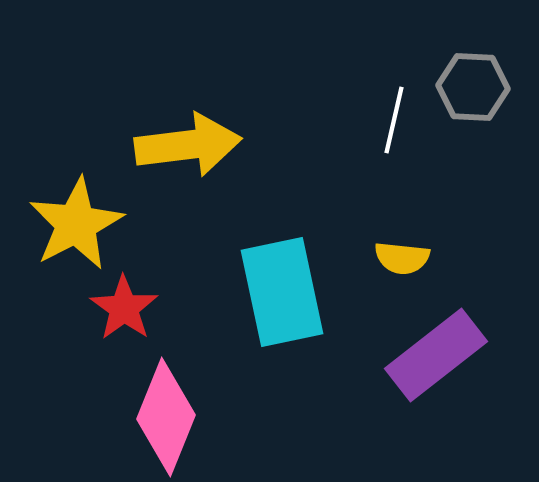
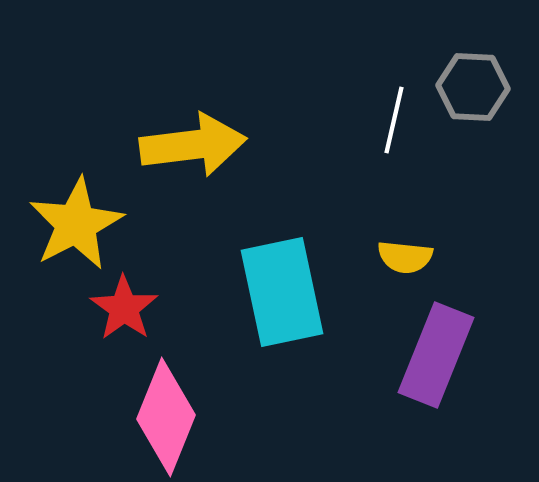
yellow arrow: moved 5 px right
yellow semicircle: moved 3 px right, 1 px up
purple rectangle: rotated 30 degrees counterclockwise
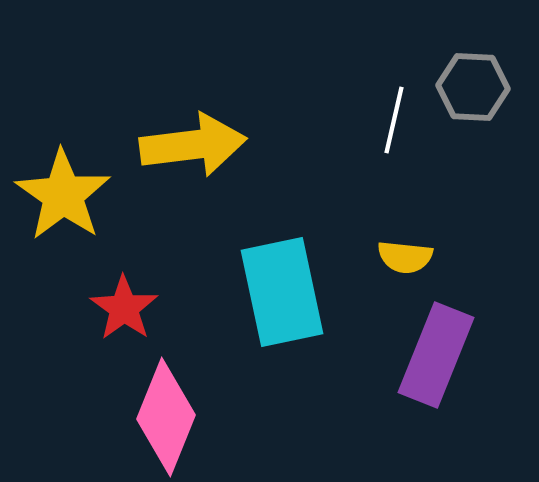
yellow star: moved 13 px left, 29 px up; rotated 10 degrees counterclockwise
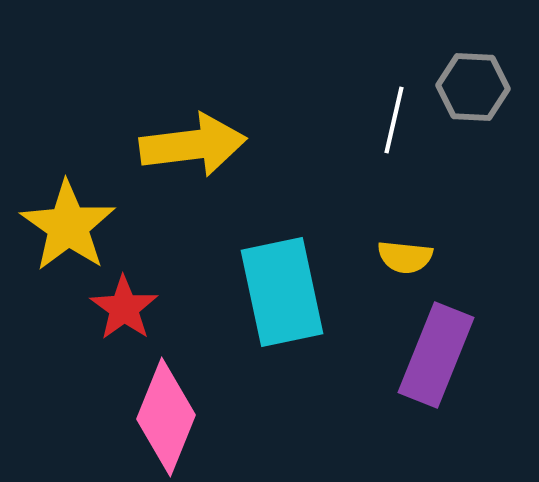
yellow star: moved 5 px right, 31 px down
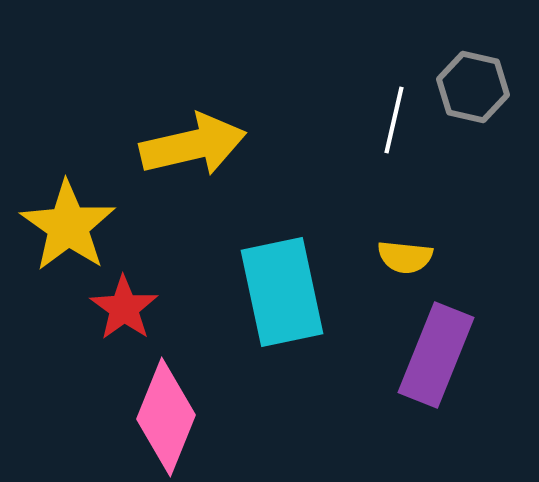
gray hexagon: rotated 10 degrees clockwise
yellow arrow: rotated 6 degrees counterclockwise
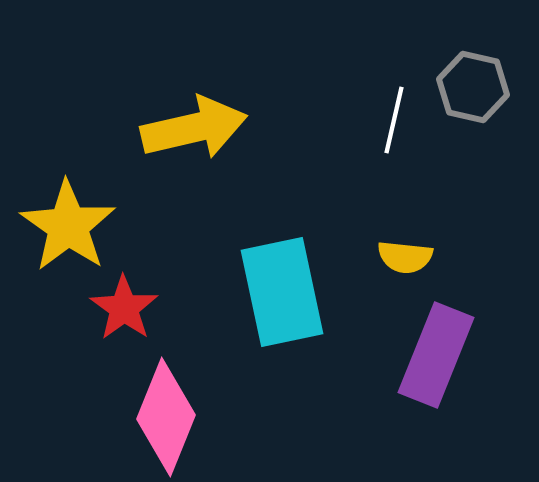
yellow arrow: moved 1 px right, 17 px up
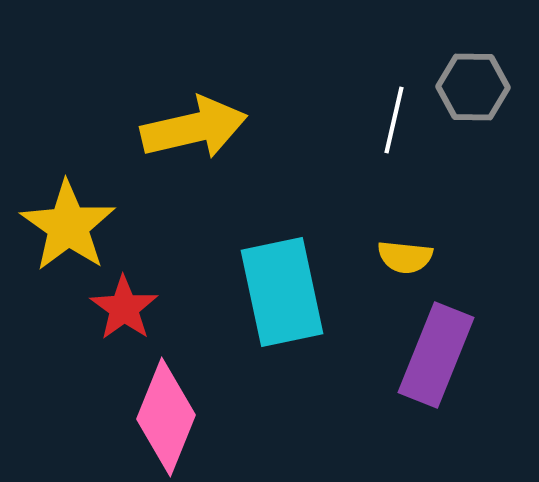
gray hexagon: rotated 12 degrees counterclockwise
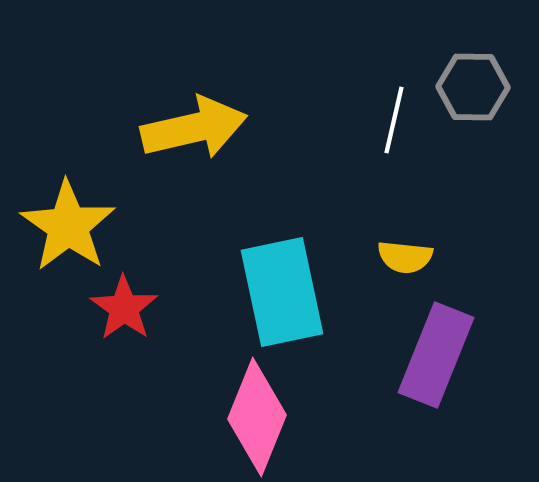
pink diamond: moved 91 px right
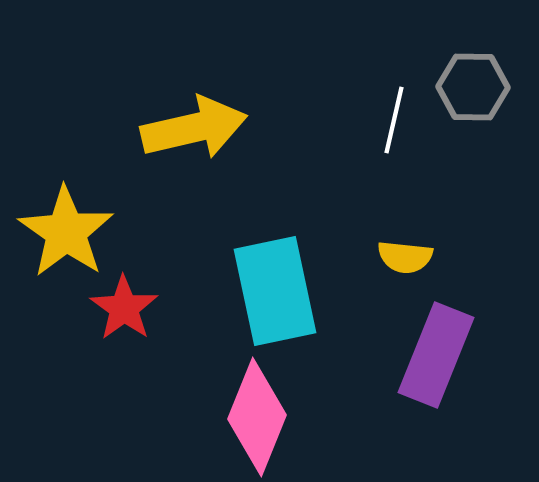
yellow star: moved 2 px left, 6 px down
cyan rectangle: moved 7 px left, 1 px up
